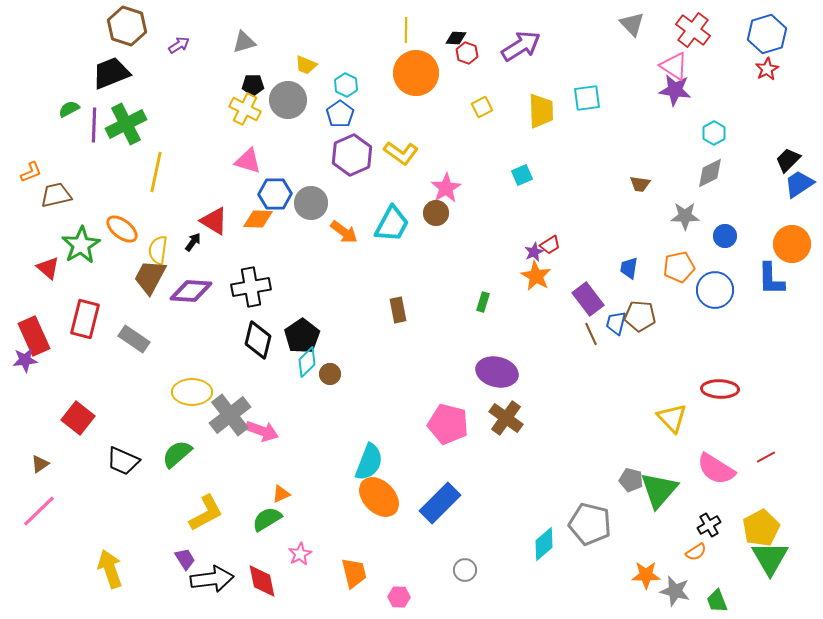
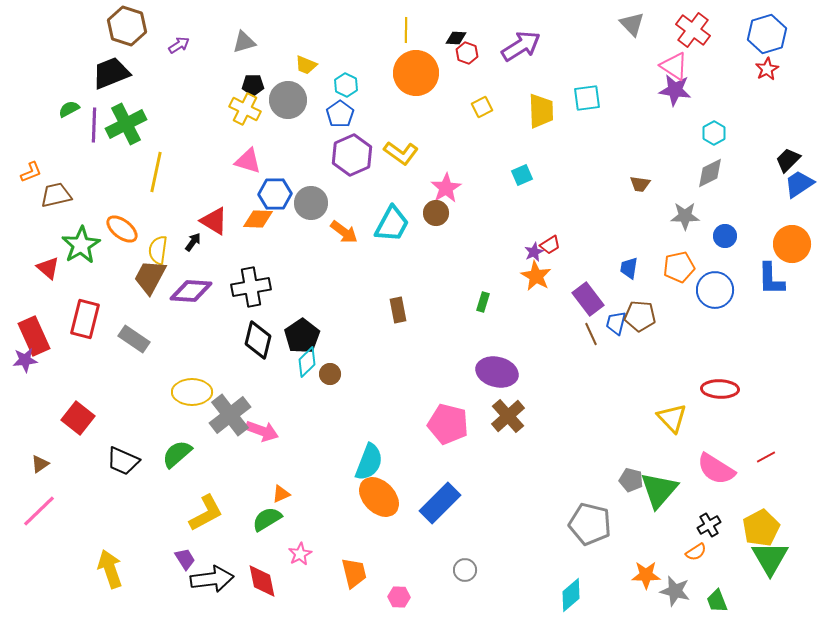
brown cross at (506, 418): moved 2 px right, 2 px up; rotated 12 degrees clockwise
cyan diamond at (544, 544): moved 27 px right, 51 px down
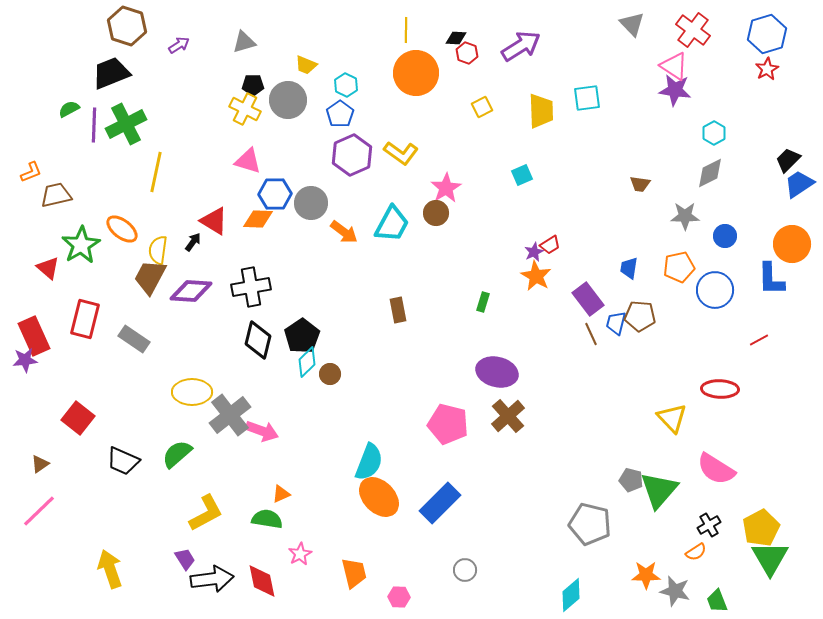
red line at (766, 457): moved 7 px left, 117 px up
green semicircle at (267, 519): rotated 40 degrees clockwise
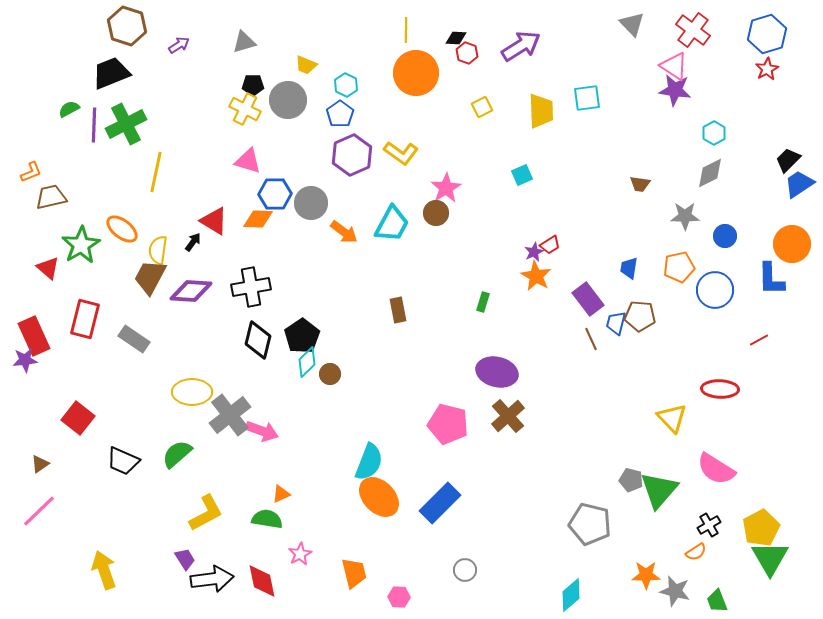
brown trapezoid at (56, 195): moved 5 px left, 2 px down
brown line at (591, 334): moved 5 px down
yellow arrow at (110, 569): moved 6 px left, 1 px down
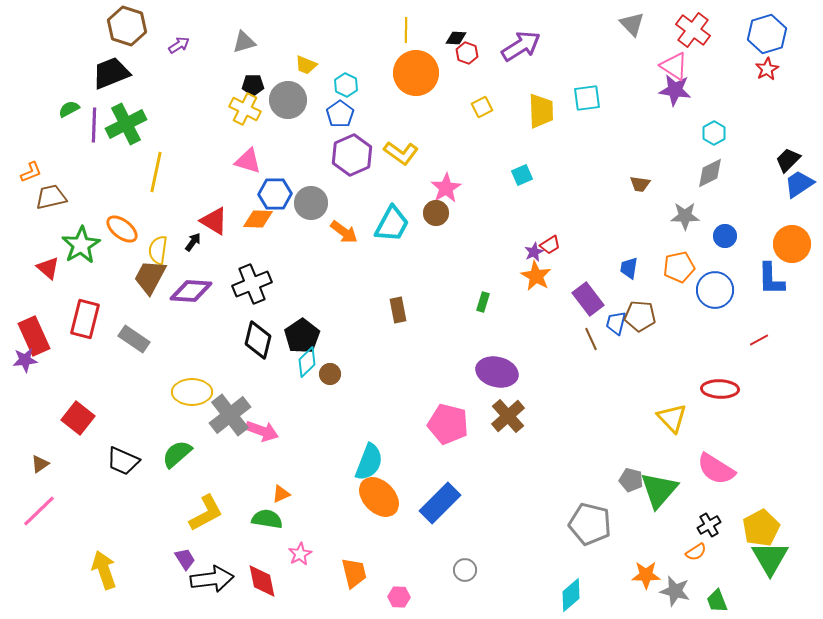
black cross at (251, 287): moved 1 px right, 3 px up; rotated 12 degrees counterclockwise
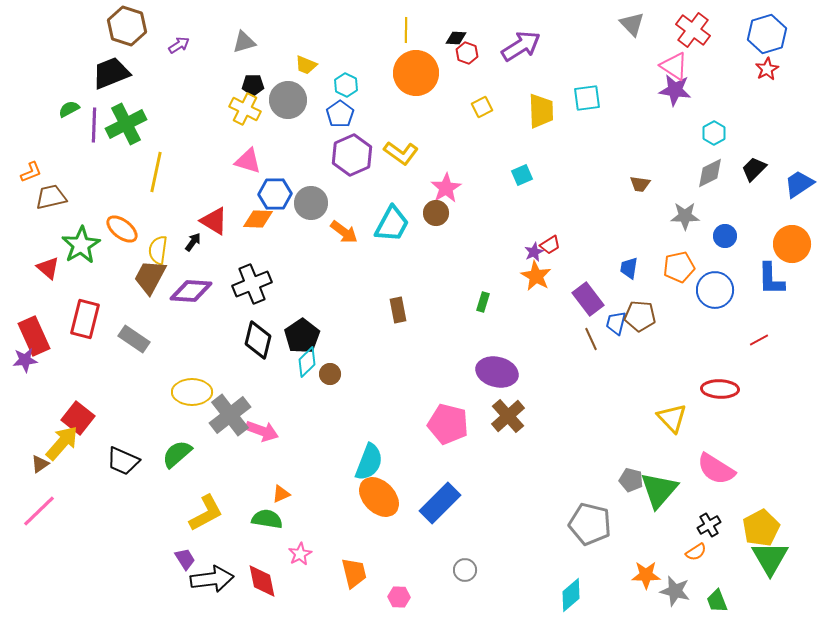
black trapezoid at (788, 160): moved 34 px left, 9 px down
yellow arrow at (104, 570): moved 42 px left, 127 px up; rotated 60 degrees clockwise
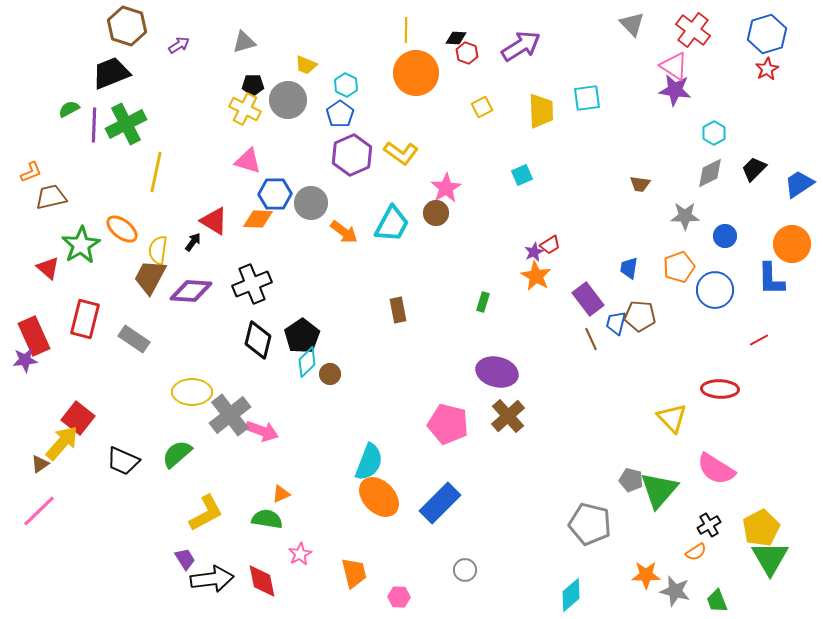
orange pentagon at (679, 267): rotated 8 degrees counterclockwise
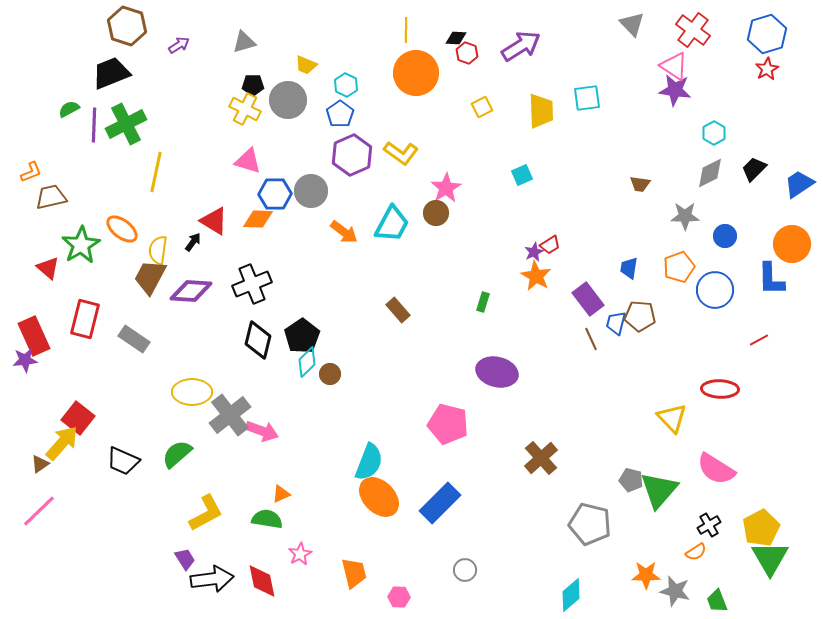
gray circle at (311, 203): moved 12 px up
brown rectangle at (398, 310): rotated 30 degrees counterclockwise
brown cross at (508, 416): moved 33 px right, 42 px down
